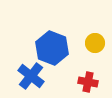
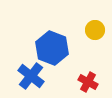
yellow circle: moved 13 px up
red cross: rotated 18 degrees clockwise
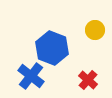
red cross: moved 2 px up; rotated 12 degrees clockwise
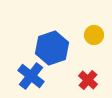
yellow circle: moved 1 px left, 5 px down
blue hexagon: rotated 20 degrees clockwise
